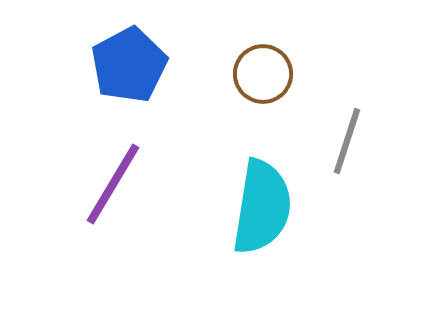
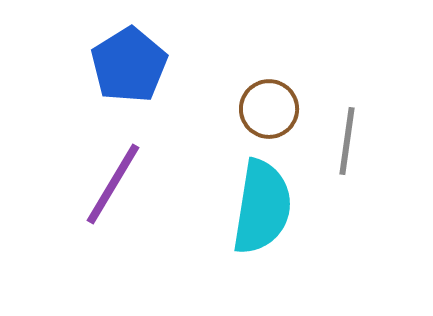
blue pentagon: rotated 4 degrees counterclockwise
brown circle: moved 6 px right, 35 px down
gray line: rotated 10 degrees counterclockwise
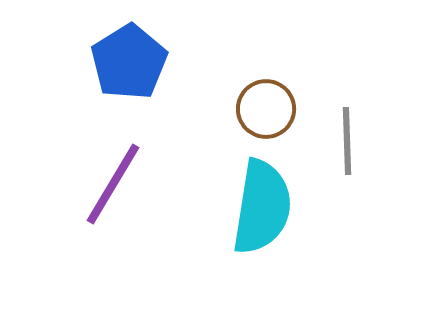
blue pentagon: moved 3 px up
brown circle: moved 3 px left
gray line: rotated 10 degrees counterclockwise
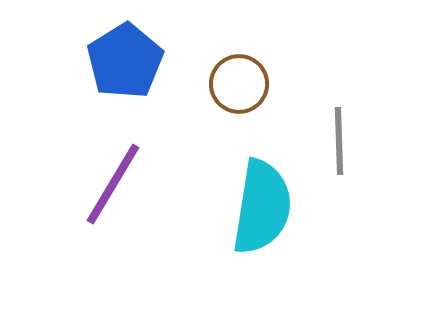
blue pentagon: moved 4 px left, 1 px up
brown circle: moved 27 px left, 25 px up
gray line: moved 8 px left
